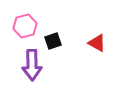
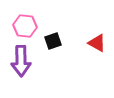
pink hexagon: rotated 20 degrees clockwise
purple arrow: moved 11 px left, 4 px up
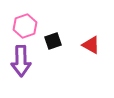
pink hexagon: rotated 25 degrees counterclockwise
red triangle: moved 6 px left, 2 px down
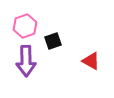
red triangle: moved 16 px down
purple arrow: moved 5 px right
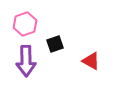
pink hexagon: moved 2 px up
black square: moved 2 px right, 3 px down
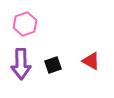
black square: moved 2 px left, 21 px down
purple arrow: moved 5 px left, 3 px down
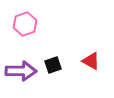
purple arrow: moved 7 px down; rotated 88 degrees counterclockwise
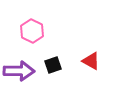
pink hexagon: moved 7 px right, 7 px down; rotated 15 degrees counterclockwise
purple arrow: moved 2 px left
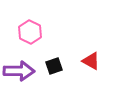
pink hexagon: moved 2 px left, 1 px down
black square: moved 1 px right, 1 px down
